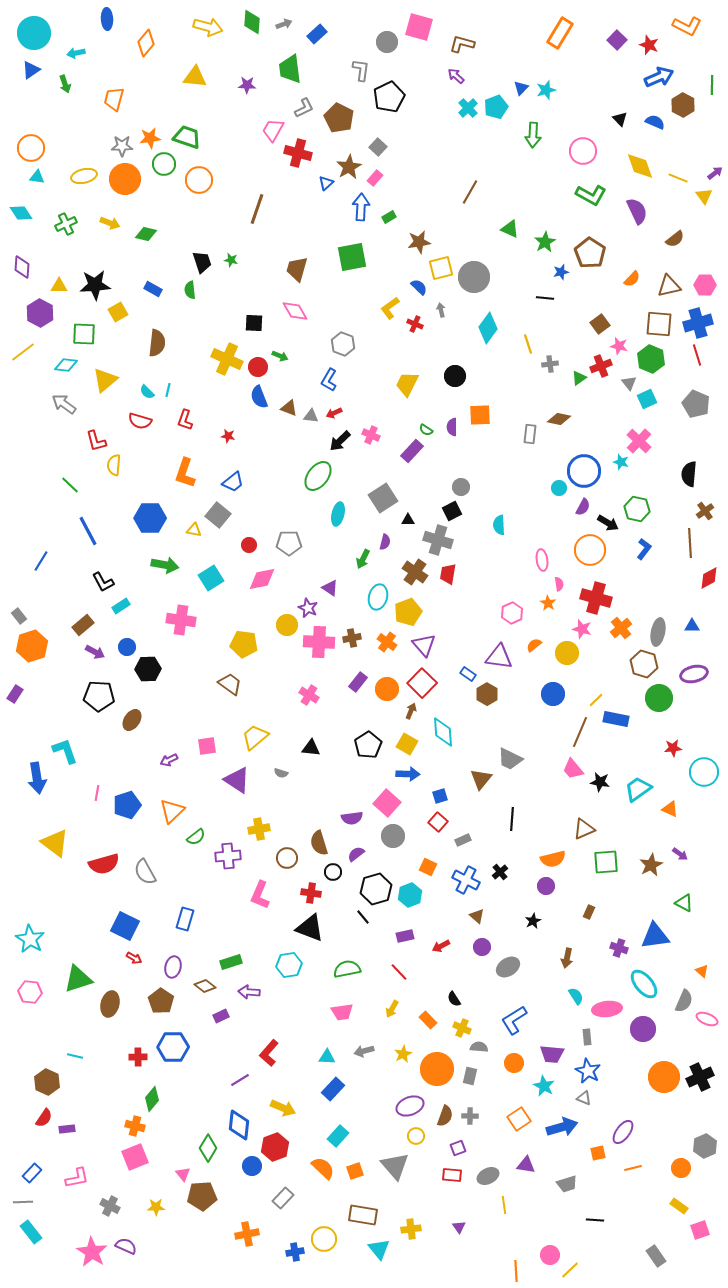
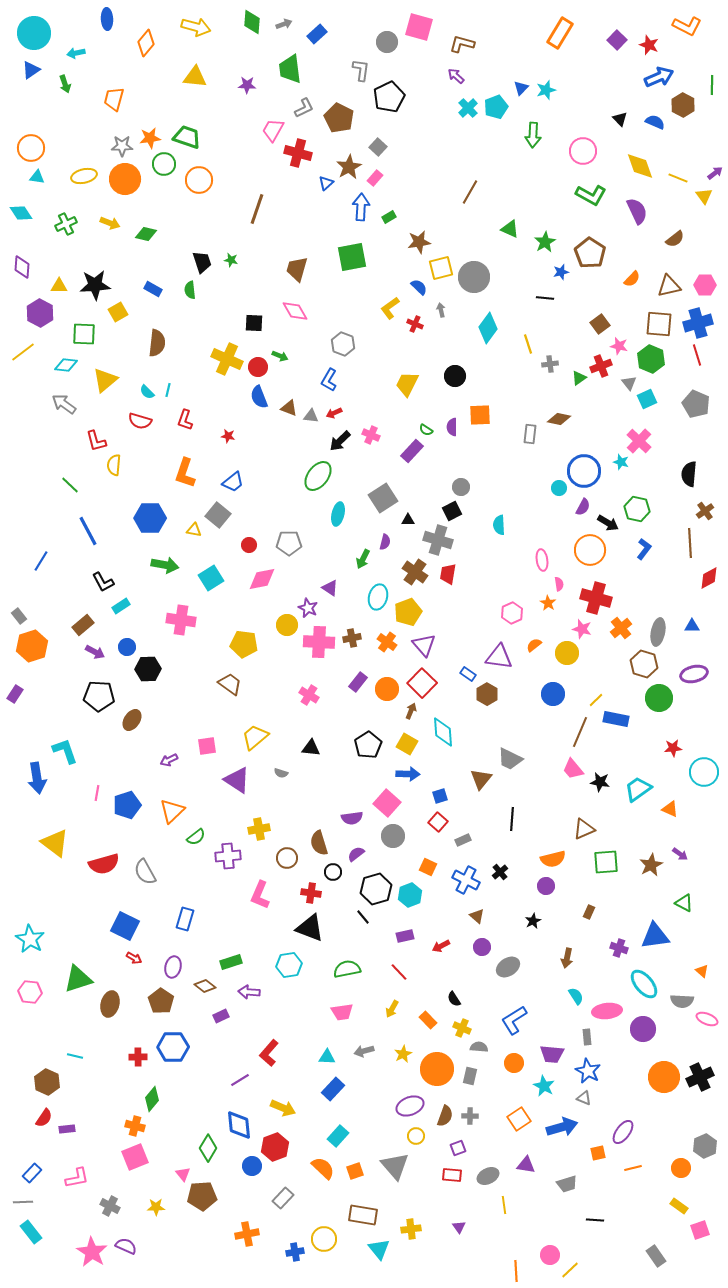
yellow arrow at (208, 27): moved 12 px left
gray semicircle at (684, 1001): moved 2 px left; rotated 70 degrees clockwise
pink ellipse at (607, 1009): moved 2 px down
blue diamond at (239, 1125): rotated 12 degrees counterclockwise
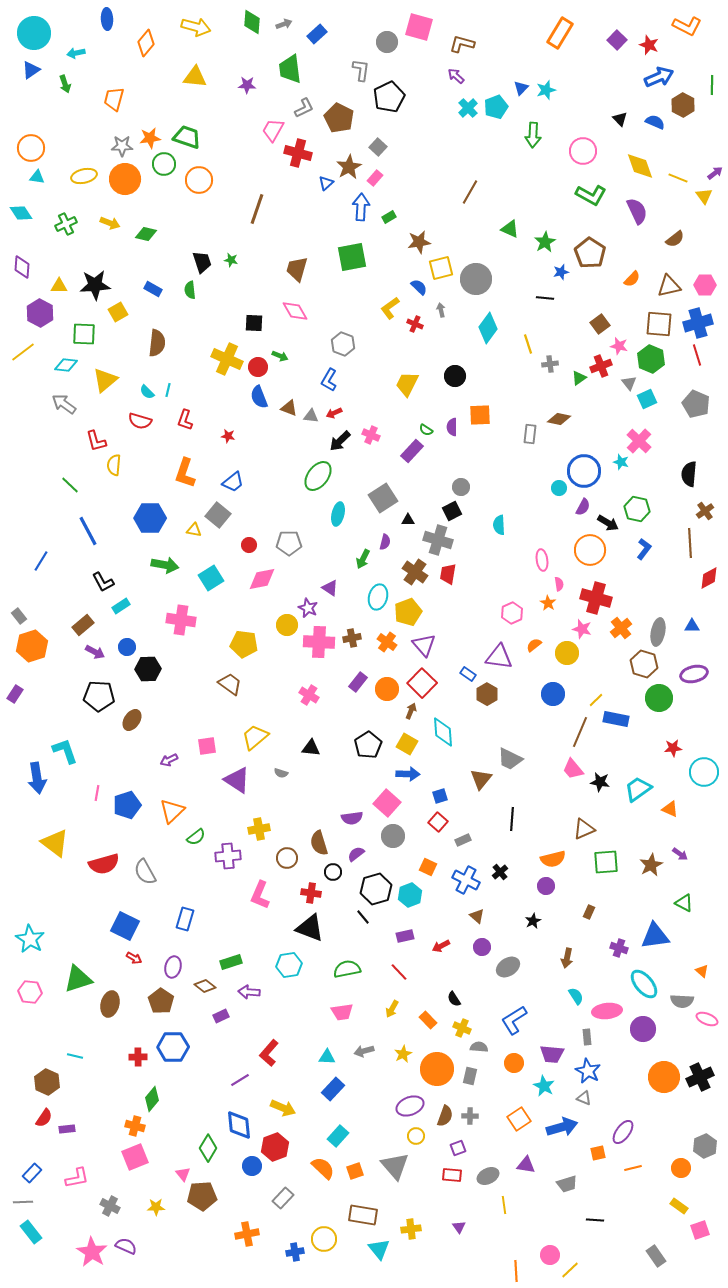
gray circle at (474, 277): moved 2 px right, 2 px down
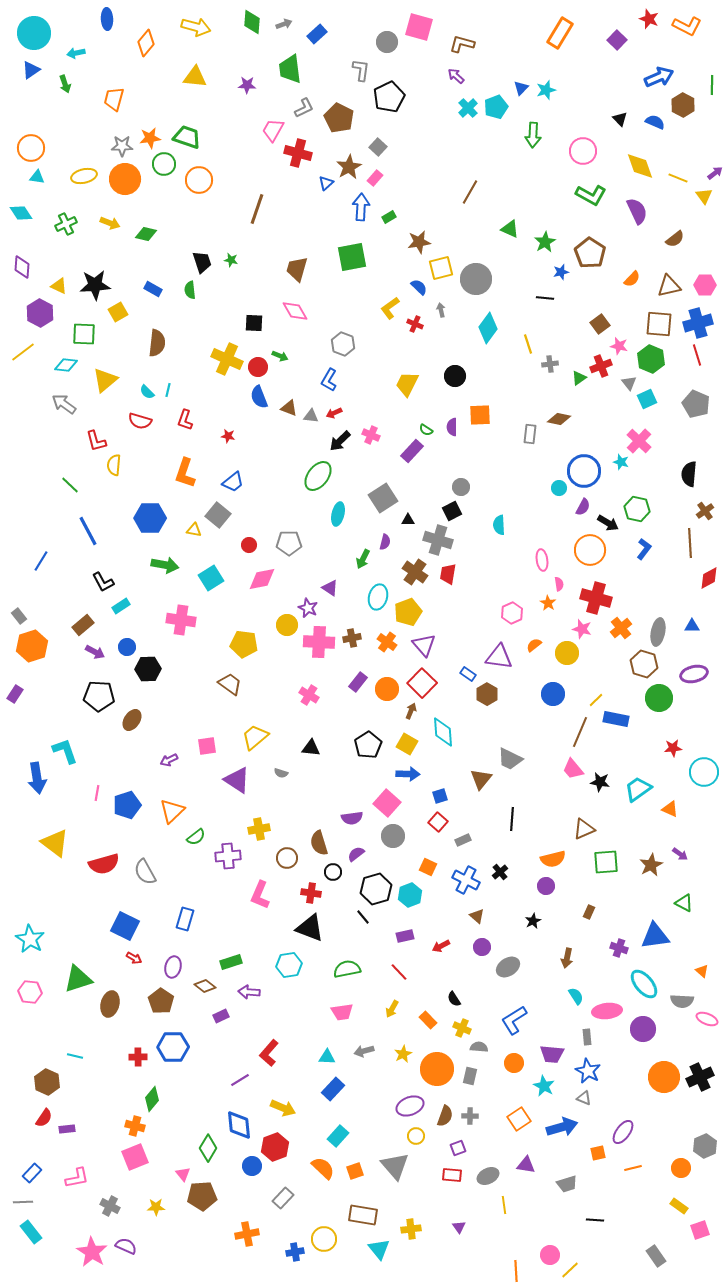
red star at (649, 45): moved 26 px up
yellow triangle at (59, 286): rotated 24 degrees clockwise
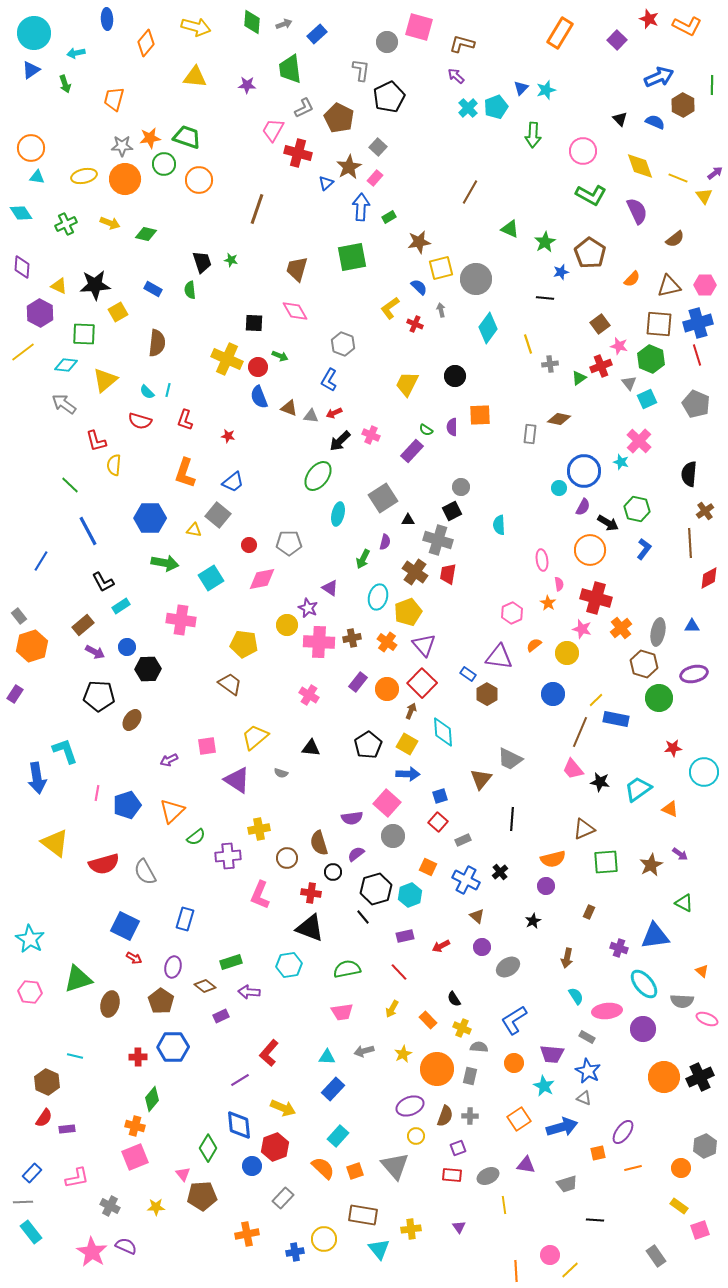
green arrow at (165, 565): moved 2 px up
gray rectangle at (587, 1037): rotated 56 degrees counterclockwise
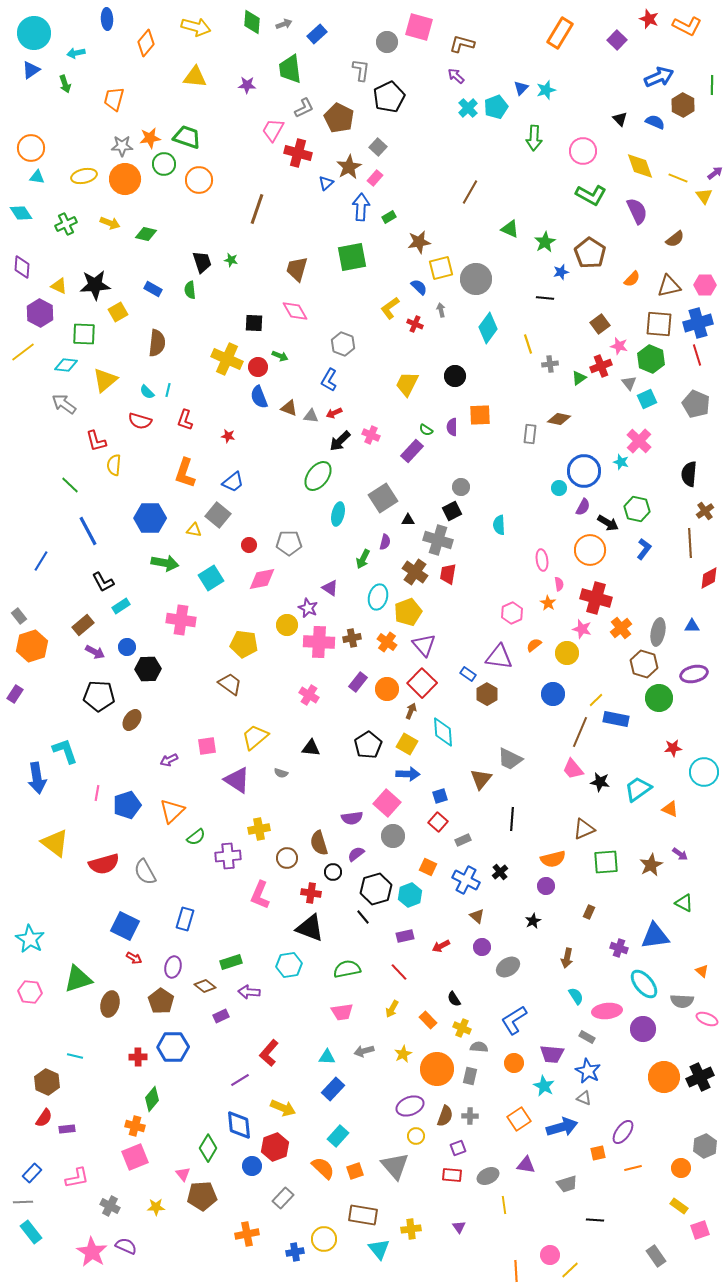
green arrow at (533, 135): moved 1 px right, 3 px down
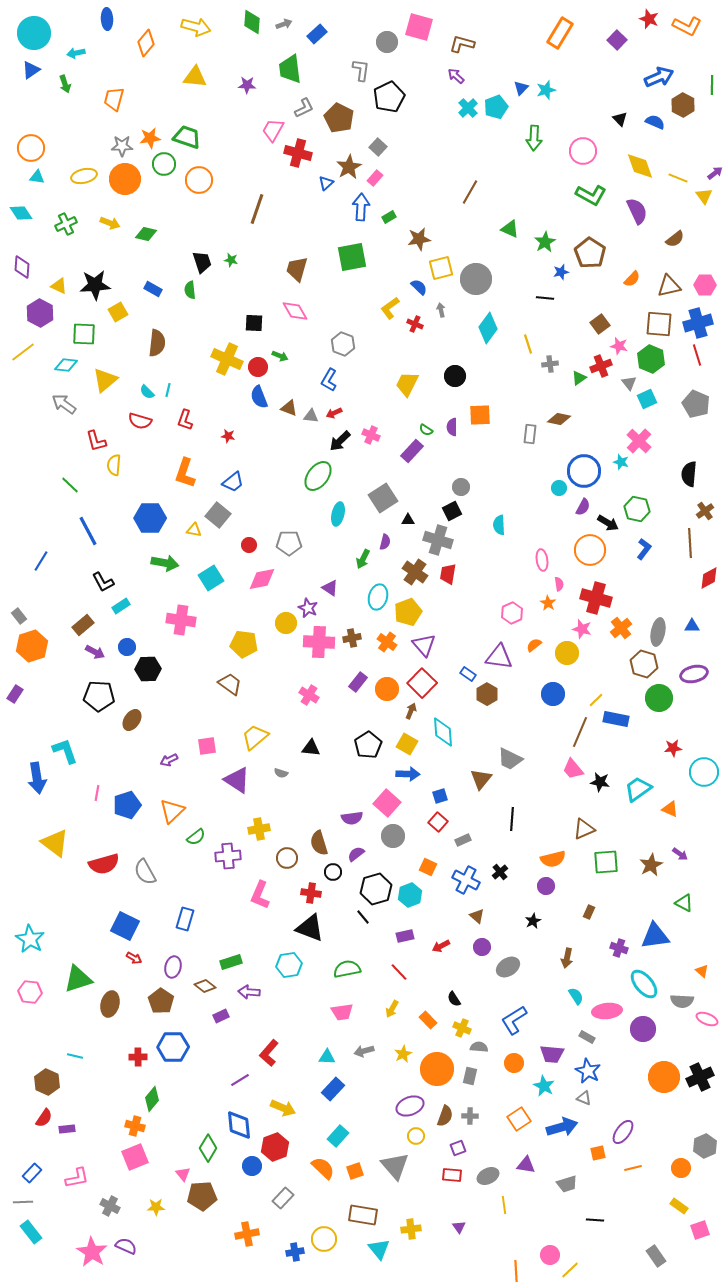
brown star at (419, 242): moved 3 px up
yellow circle at (287, 625): moved 1 px left, 2 px up
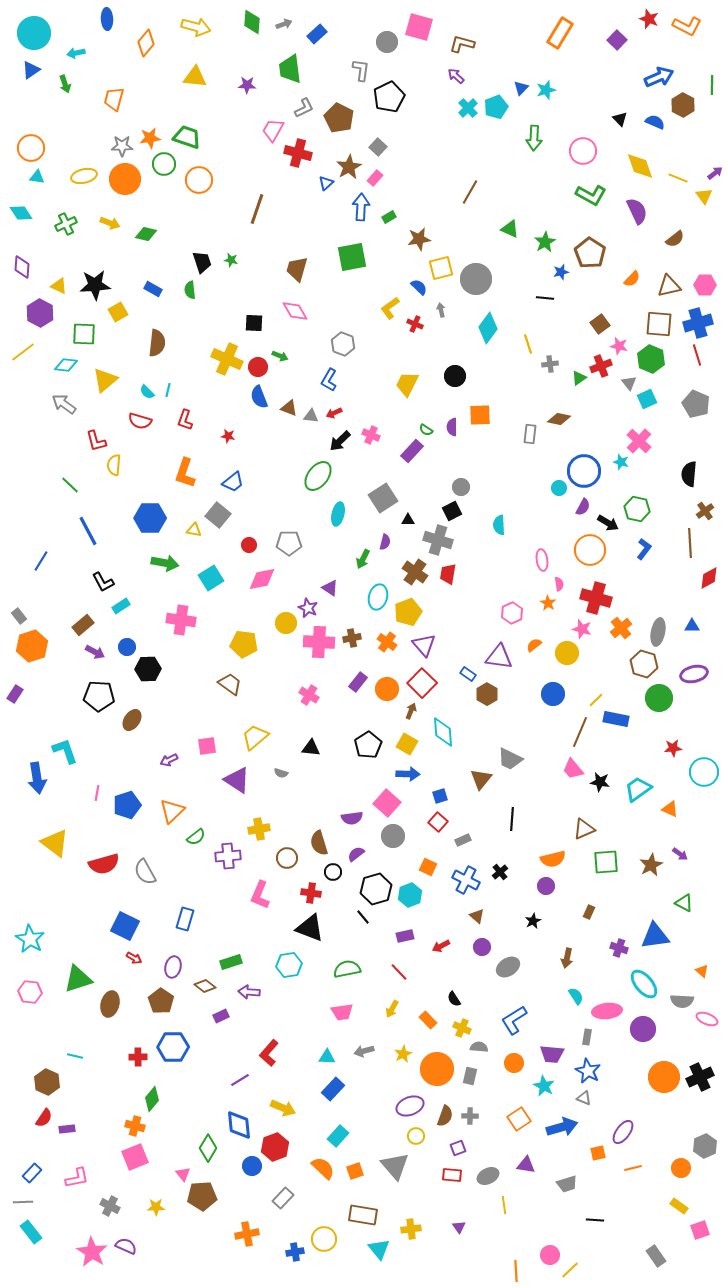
gray rectangle at (587, 1037): rotated 70 degrees clockwise
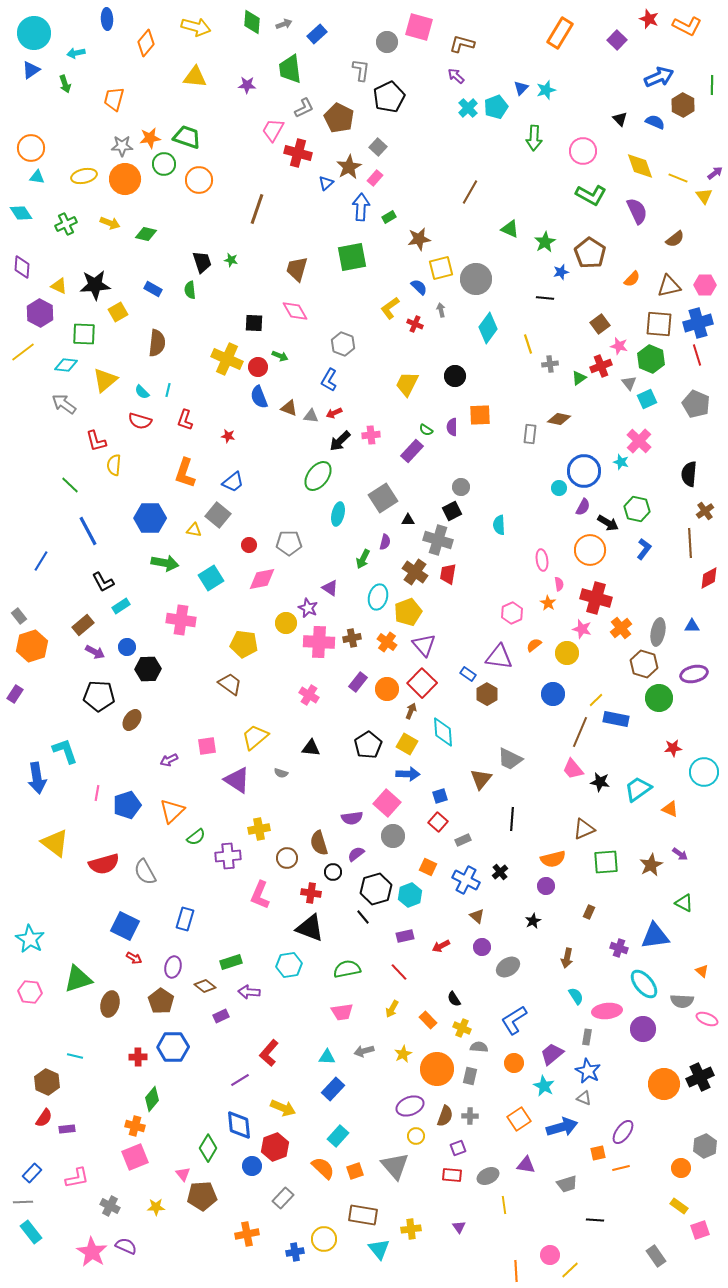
cyan semicircle at (147, 392): moved 5 px left
pink cross at (371, 435): rotated 30 degrees counterclockwise
purple trapezoid at (552, 1054): rotated 135 degrees clockwise
orange circle at (664, 1077): moved 7 px down
orange line at (633, 1168): moved 12 px left
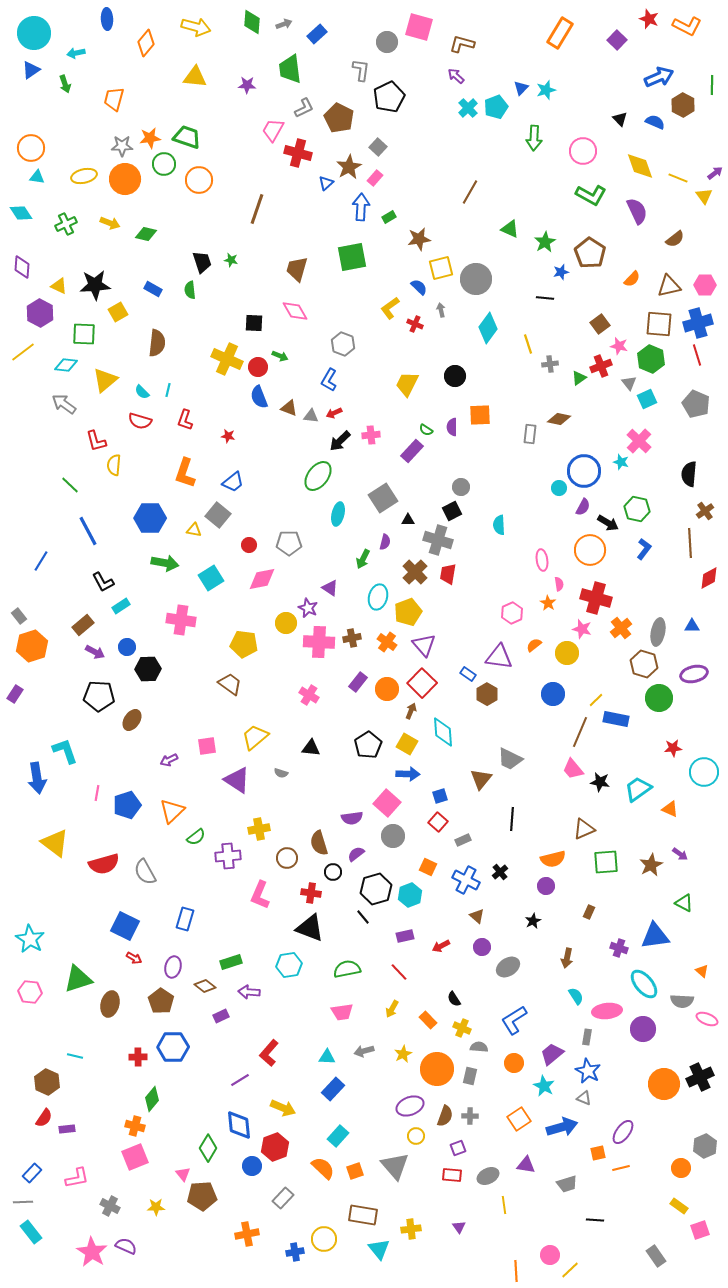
brown cross at (415, 572): rotated 10 degrees clockwise
